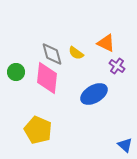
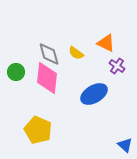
gray diamond: moved 3 px left
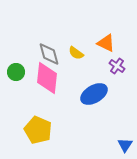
blue triangle: rotated 21 degrees clockwise
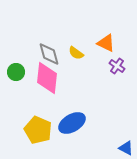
blue ellipse: moved 22 px left, 29 px down
blue triangle: moved 1 px right, 3 px down; rotated 35 degrees counterclockwise
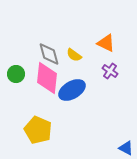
yellow semicircle: moved 2 px left, 2 px down
purple cross: moved 7 px left, 5 px down
green circle: moved 2 px down
blue ellipse: moved 33 px up
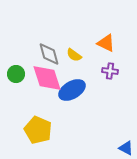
purple cross: rotated 28 degrees counterclockwise
pink diamond: rotated 24 degrees counterclockwise
